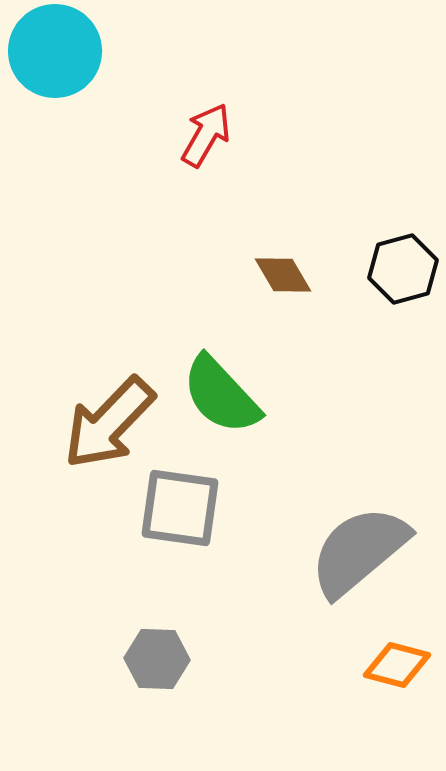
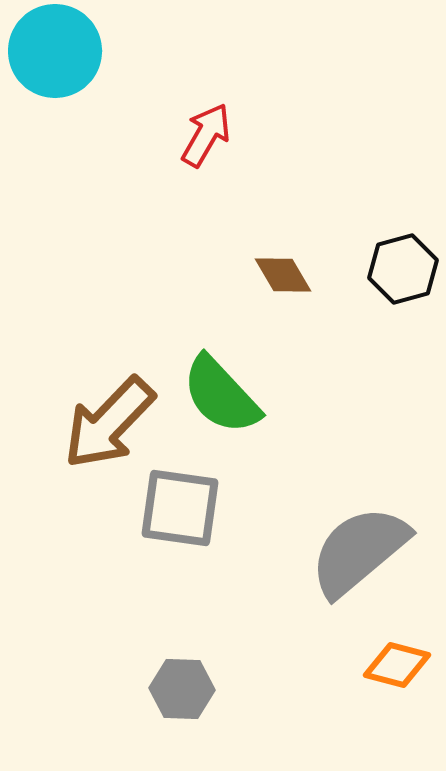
gray hexagon: moved 25 px right, 30 px down
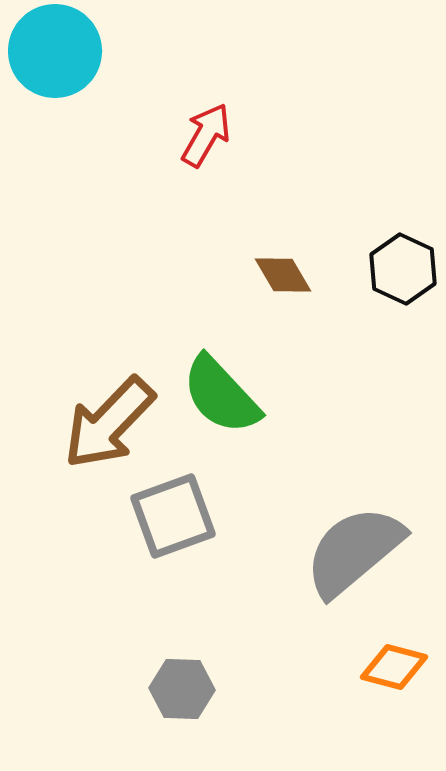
black hexagon: rotated 20 degrees counterclockwise
gray square: moved 7 px left, 8 px down; rotated 28 degrees counterclockwise
gray semicircle: moved 5 px left
orange diamond: moved 3 px left, 2 px down
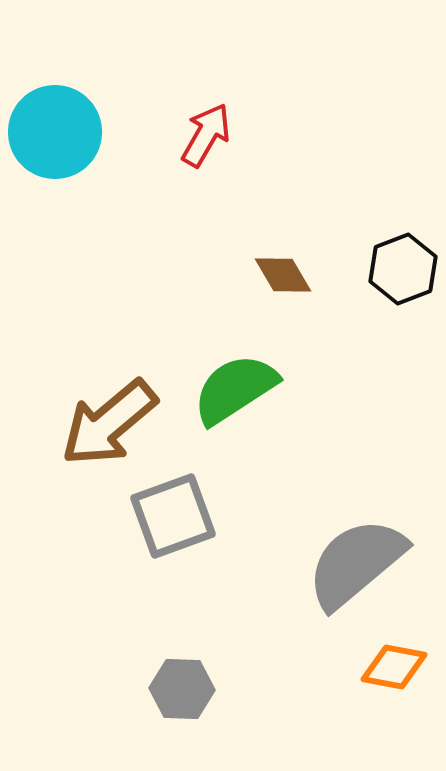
cyan circle: moved 81 px down
black hexagon: rotated 14 degrees clockwise
green semicircle: moved 14 px right, 6 px up; rotated 100 degrees clockwise
brown arrow: rotated 6 degrees clockwise
gray semicircle: moved 2 px right, 12 px down
orange diamond: rotated 4 degrees counterclockwise
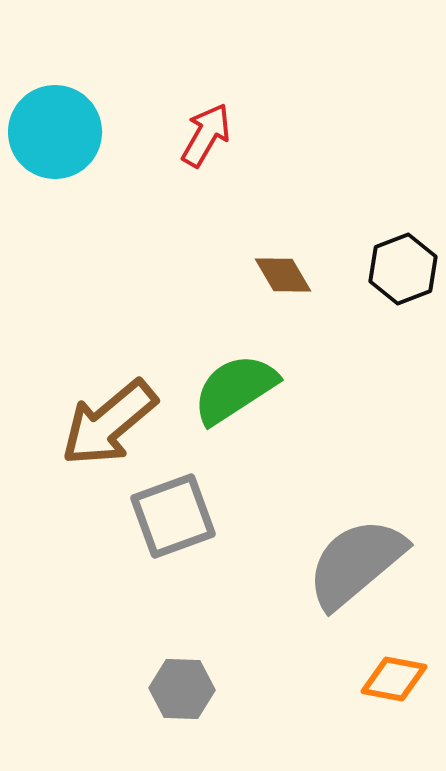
orange diamond: moved 12 px down
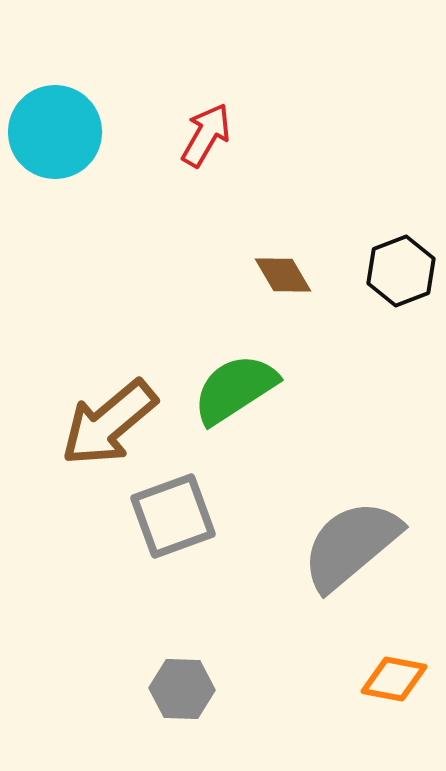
black hexagon: moved 2 px left, 2 px down
gray semicircle: moved 5 px left, 18 px up
